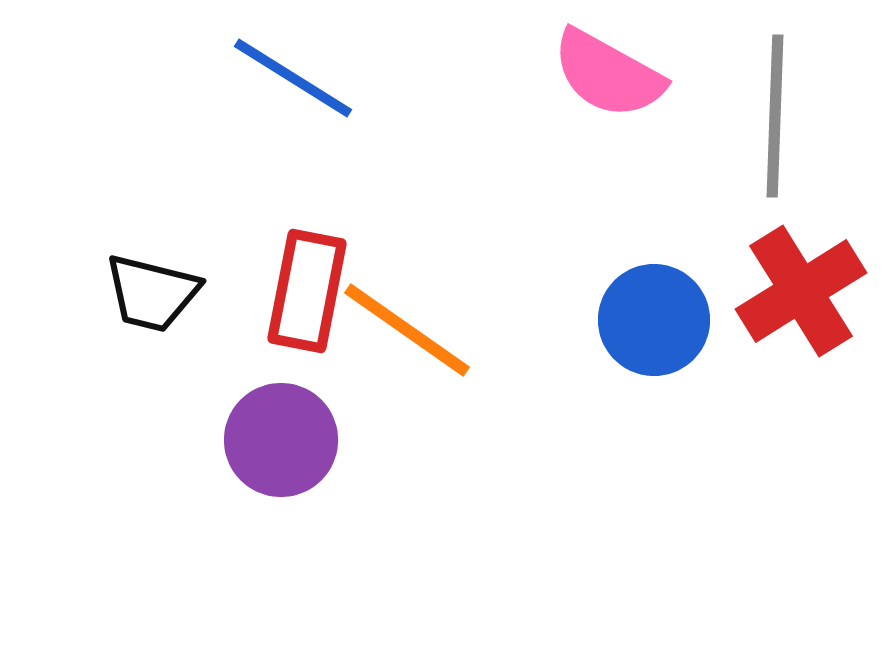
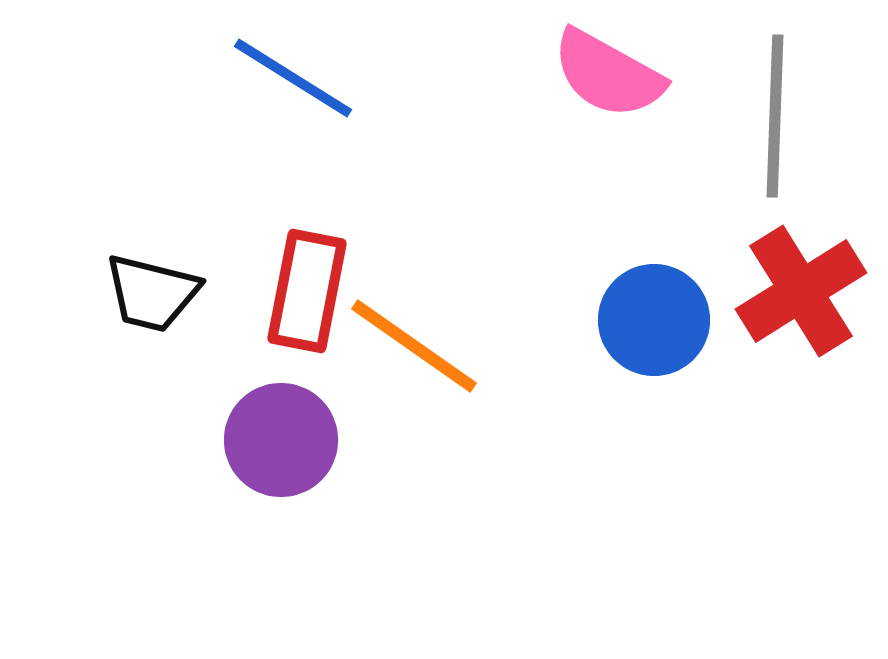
orange line: moved 7 px right, 16 px down
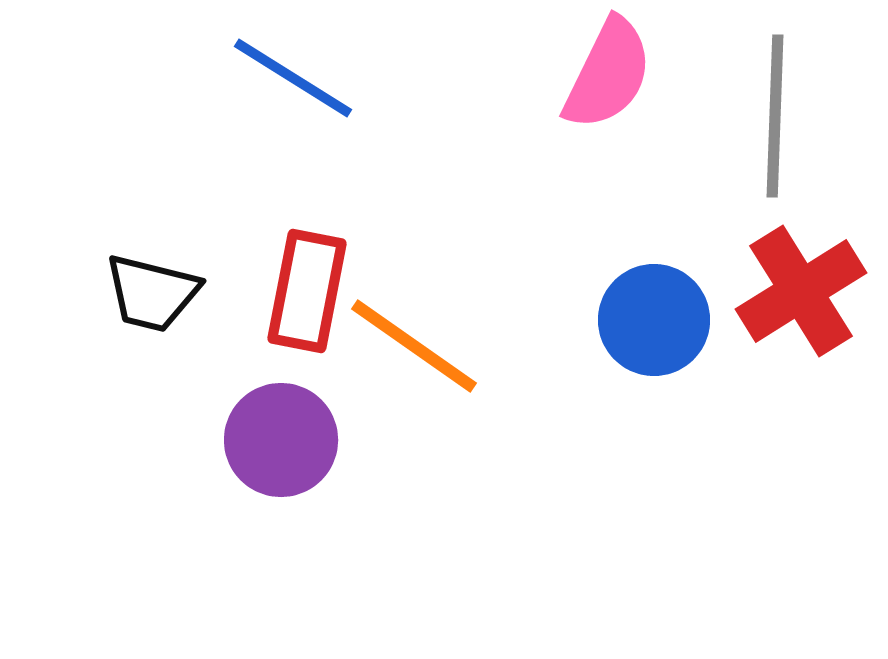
pink semicircle: rotated 93 degrees counterclockwise
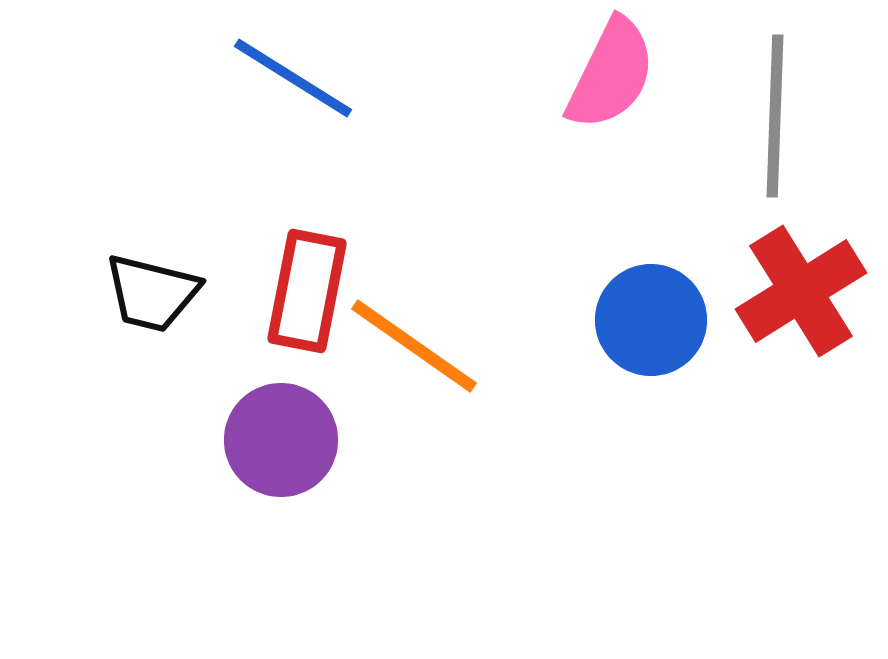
pink semicircle: moved 3 px right
blue circle: moved 3 px left
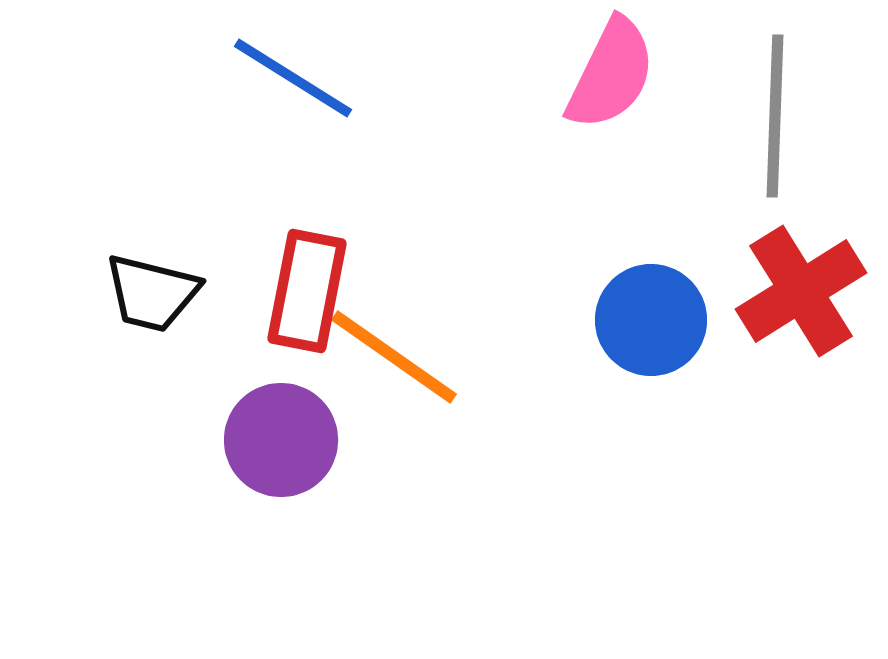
orange line: moved 20 px left, 11 px down
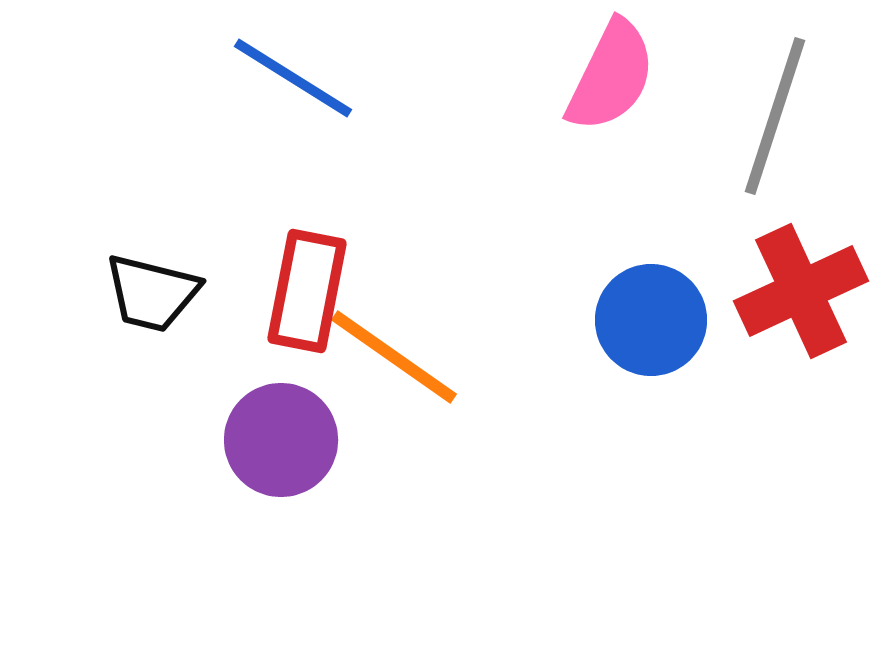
pink semicircle: moved 2 px down
gray line: rotated 16 degrees clockwise
red cross: rotated 7 degrees clockwise
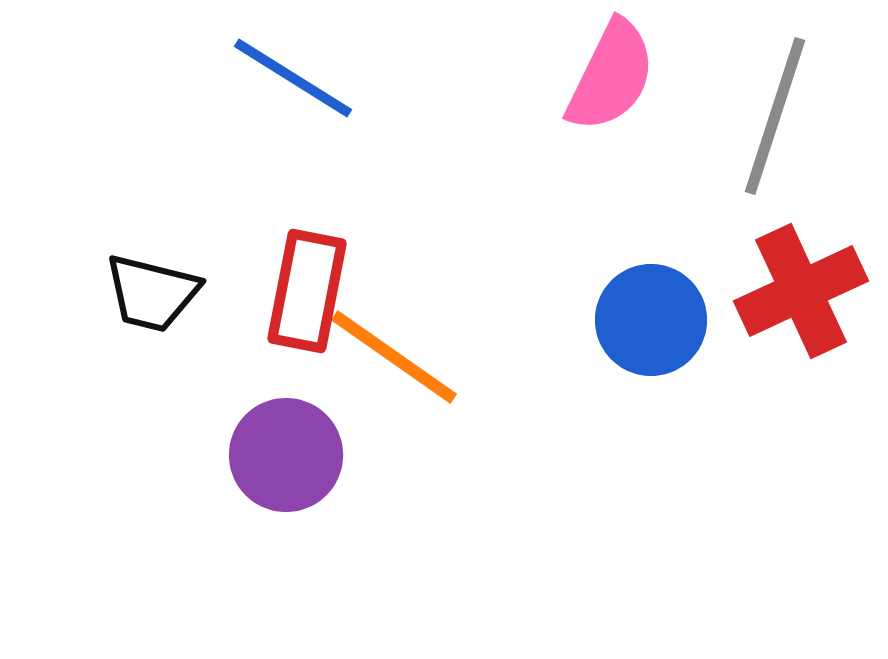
purple circle: moved 5 px right, 15 px down
